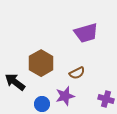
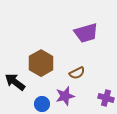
purple cross: moved 1 px up
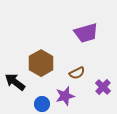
purple cross: moved 3 px left, 11 px up; rotated 28 degrees clockwise
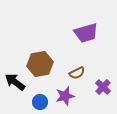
brown hexagon: moved 1 px left, 1 px down; rotated 20 degrees clockwise
blue circle: moved 2 px left, 2 px up
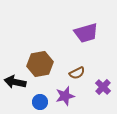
black arrow: rotated 25 degrees counterclockwise
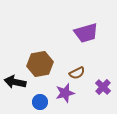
purple star: moved 3 px up
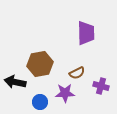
purple trapezoid: rotated 75 degrees counterclockwise
purple cross: moved 2 px left, 1 px up; rotated 28 degrees counterclockwise
purple star: rotated 12 degrees clockwise
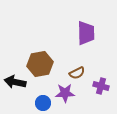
blue circle: moved 3 px right, 1 px down
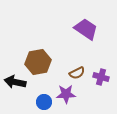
purple trapezoid: moved 4 px up; rotated 55 degrees counterclockwise
brown hexagon: moved 2 px left, 2 px up
purple cross: moved 9 px up
purple star: moved 1 px right, 1 px down
blue circle: moved 1 px right, 1 px up
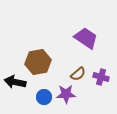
purple trapezoid: moved 9 px down
brown semicircle: moved 1 px right, 1 px down; rotated 14 degrees counterclockwise
blue circle: moved 5 px up
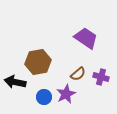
purple star: rotated 24 degrees counterclockwise
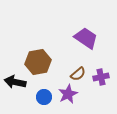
purple cross: rotated 28 degrees counterclockwise
purple star: moved 2 px right
